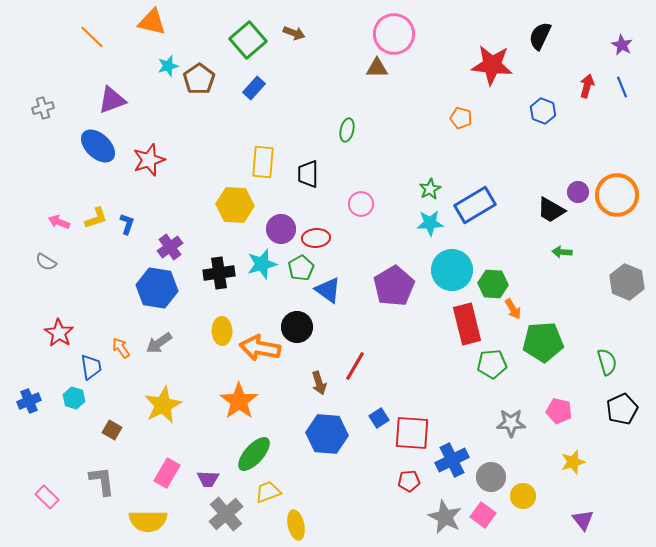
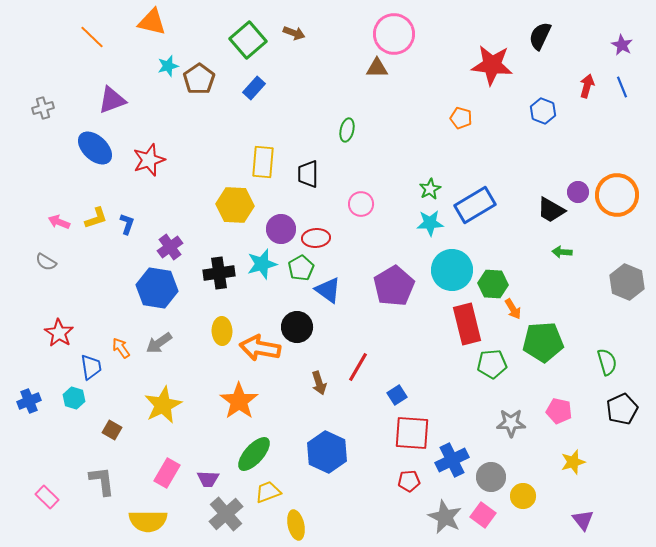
blue ellipse at (98, 146): moved 3 px left, 2 px down
red line at (355, 366): moved 3 px right, 1 px down
blue square at (379, 418): moved 18 px right, 23 px up
blue hexagon at (327, 434): moved 18 px down; rotated 21 degrees clockwise
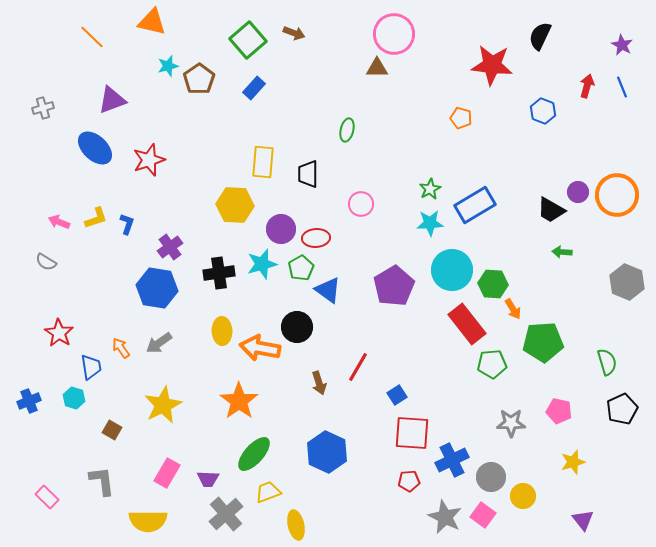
red rectangle at (467, 324): rotated 24 degrees counterclockwise
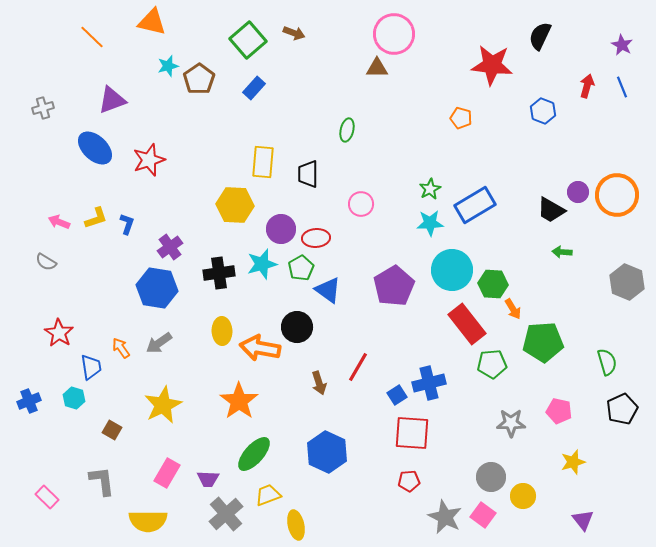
blue cross at (452, 460): moved 23 px left, 77 px up; rotated 12 degrees clockwise
yellow trapezoid at (268, 492): moved 3 px down
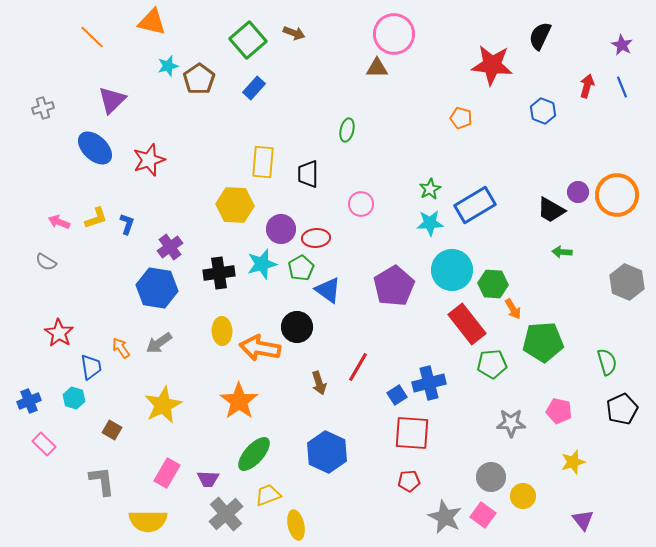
purple triangle at (112, 100): rotated 24 degrees counterclockwise
pink rectangle at (47, 497): moved 3 px left, 53 px up
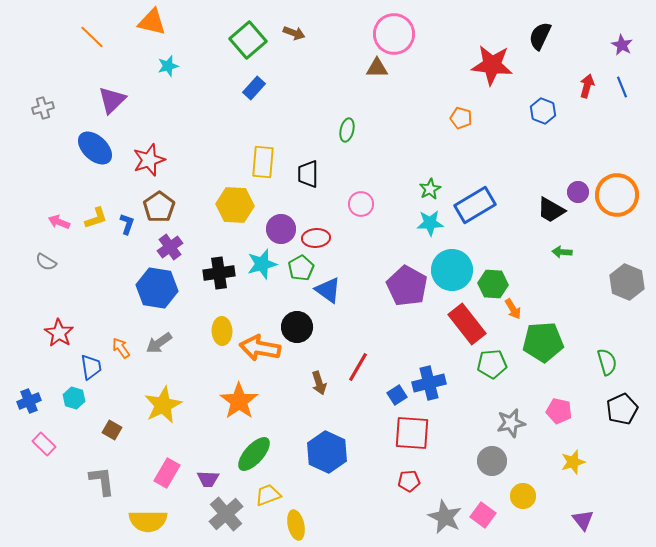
brown pentagon at (199, 79): moved 40 px left, 128 px down
purple pentagon at (394, 286): moved 13 px right; rotated 12 degrees counterclockwise
gray star at (511, 423): rotated 12 degrees counterclockwise
gray circle at (491, 477): moved 1 px right, 16 px up
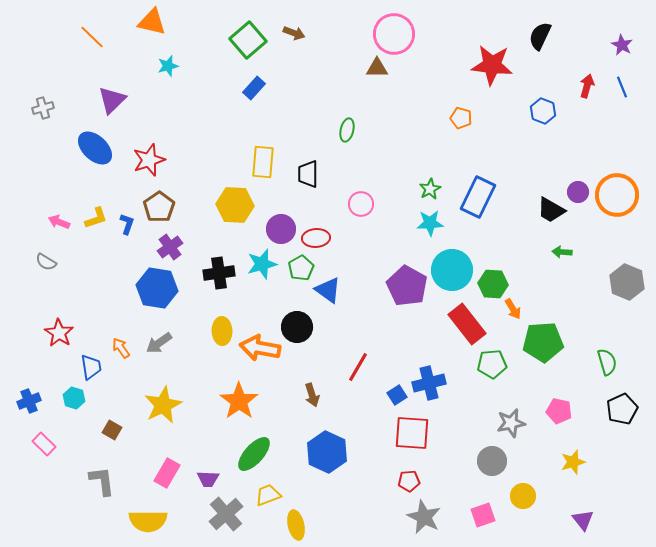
blue rectangle at (475, 205): moved 3 px right, 8 px up; rotated 33 degrees counterclockwise
brown arrow at (319, 383): moved 7 px left, 12 px down
pink square at (483, 515): rotated 35 degrees clockwise
gray star at (445, 517): moved 21 px left
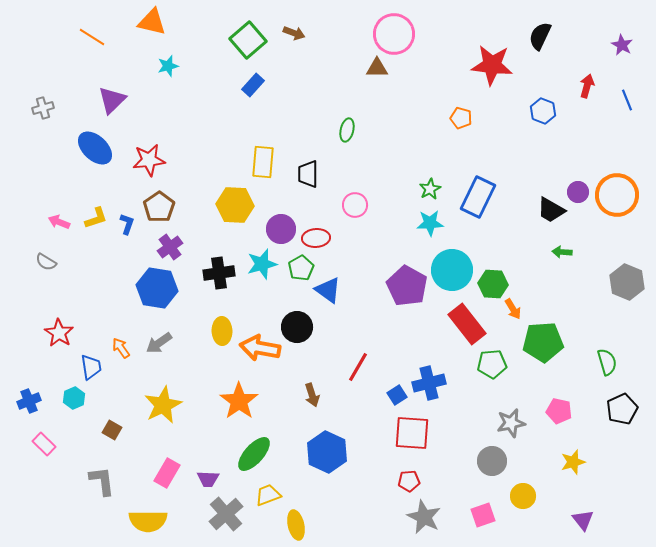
orange line at (92, 37): rotated 12 degrees counterclockwise
blue line at (622, 87): moved 5 px right, 13 px down
blue rectangle at (254, 88): moved 1 px left, 3 px up
red star at (149, 160): rotated 12 degrees clockwise
pink circle at (361, 204): moved 6 px left, 1 px down
cyan hexagon at (74, 398): rotated 20 degrees clockwise
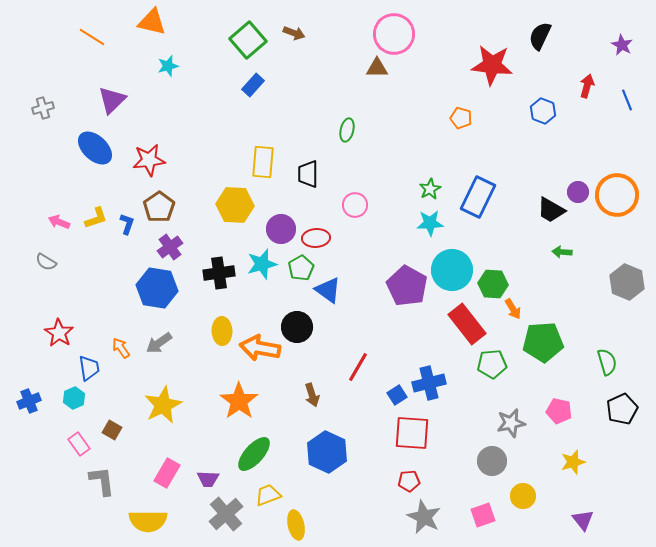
blue trapezoid at (91, 367): moved 2 px left, 1 px down
pink rectangle at (44, 444): moved 35 px right; rotated 10 degrees clockwise
